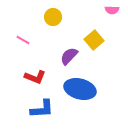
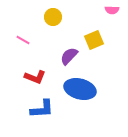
yellow square: rotated 18 degrees clockwise
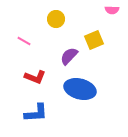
yellow circle: moved 3 px right, 2 px down
pink line: moved 1 px right, 1 px down
blue L-shape: moved 6 px left, 4 px down
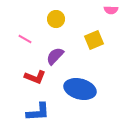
pink semicircle: moved 1 px left
pink line: moved 1 px right, 2 px up
purple semicircle: moved 14 px left
blue L-shape: moved 2 px right, 1 px up
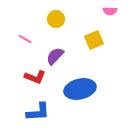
pink semicircle: moved 1 px left, 1 px down
blue ellipse: rotated 28 degrees counterclockwise
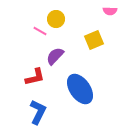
pink line: moved 15 px right, 8 px up
red L-shape: rotated 35 degrees counterclockwise
blue ellipse: rotated 68 degrees clockwise
blue L-shape: rotated 60 degrees counterclockwise
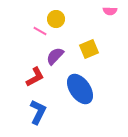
yellow square: moved 5 px left, 9 px down
red L-shape: rotated 15 degrees counterclockwise
